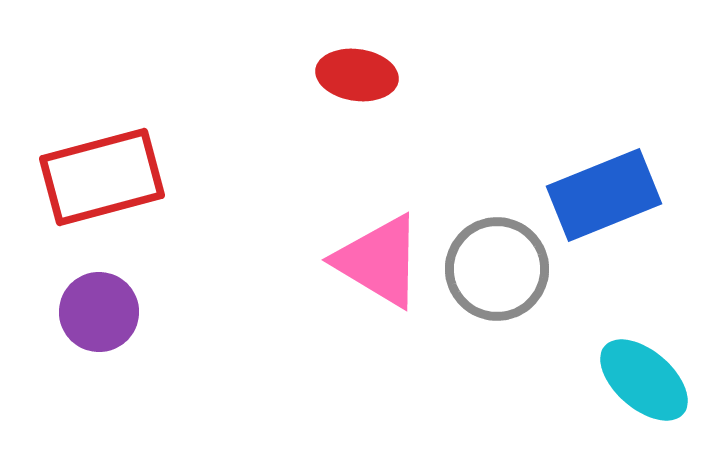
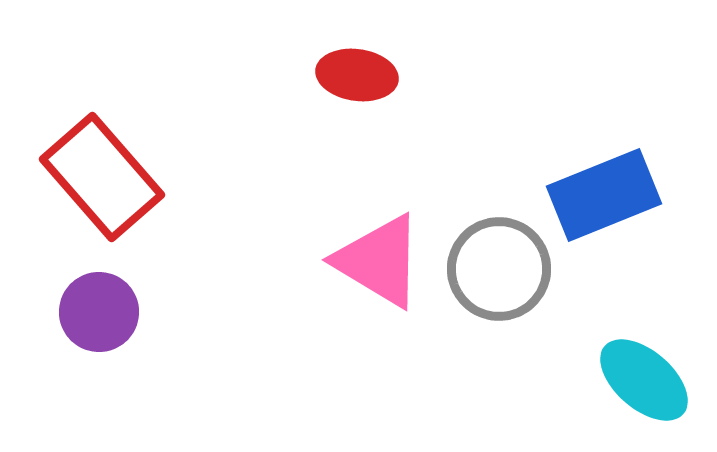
red rectangle: rotated 64 degrees clockwise
gray circle: moved 2 px right
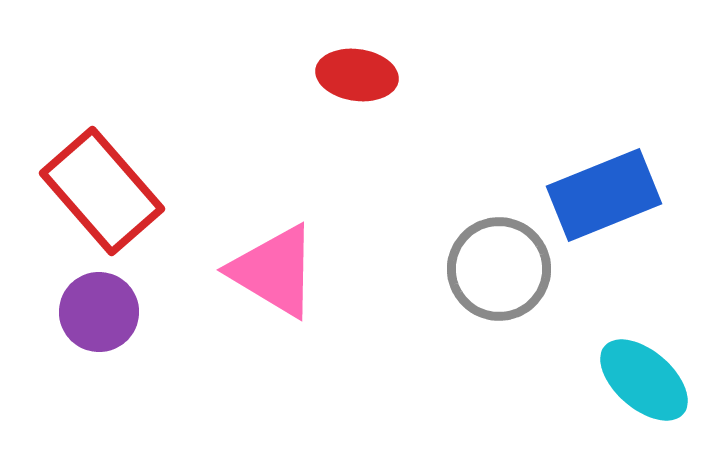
red rectangle: moved 14 px down
pink triangle: moved 105 px left, 10 px down
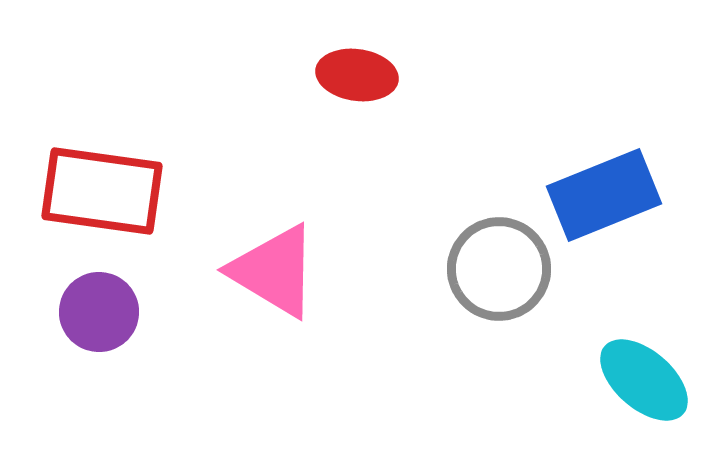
red rectangle: rotated 41 degrees counterclockwise
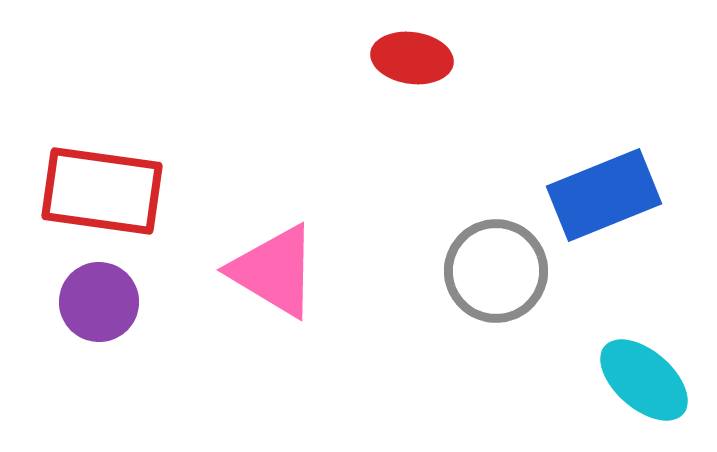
red ellipse: moved 55 px right, 17 px up
gray circle: moved 3 px left, 2 px down
purple circle: moved 10 px up
